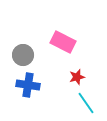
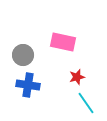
pink rectangle: rotated 15 degrees counterclockwise
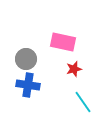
gray circle: moved 3 px right, 4 px down
red star: moved 3 px left, 8 px up
cyan line: moved 3 px left, 1 px up
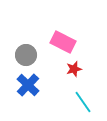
pink rectangle: rotated 15 degrees clockwise
gray circle: moved 4 px up
blue cross: rotated 35 degrees clockwise
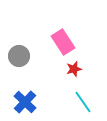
pink rectangle: rotated 30 degrees clockwise
gray circle: moved 7 px left, 1 px down
blue cross: moved 3 px left, 17 px down
